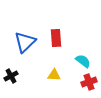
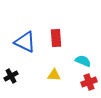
blue triangle: rotated 50 degrees counterclockwise
cyan semicircle: rotated 14 degrees counterclockwise
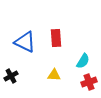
cyan semicircle: rotated 98 degrees clockwise
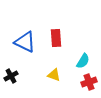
yellow triangle: rotated 16 degrees clockwise
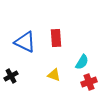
cyan semicircle: moved 1 px left, 1 px down
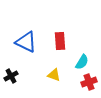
red rectangle: moved 4 px right, 3 px down
blue triangle: moved 1 px right
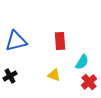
blue triangle: moved 10 px left, 1 px up; rotated 40 degrees counterclockwise
black cross: moved 1 px left
red cross: rotated 21 degrees counterclockwise
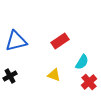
red rectangle: rotated 60 degrees clockwise
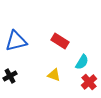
red rectangle: rotated 66 degrees clockwise
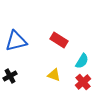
red rectangle: moved 1 px left, 1 px up
cyan semicircle: moved 1 px up
red cross: moved 6 px left
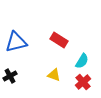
blue triangle: moved 1 px down
